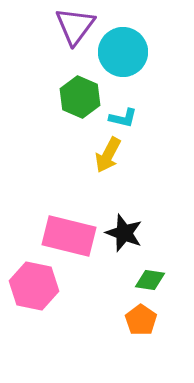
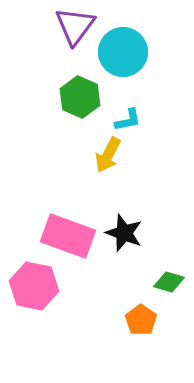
cyan L-shape: moved 5 px right, 2 px down; rotated 24 degrees counterclockwise
pink rectangle: moved 1 px left; rotated 6 degrees clockwise
green diamond: moved 19 px right, 2 px down; rotated 8 degrees clockwise
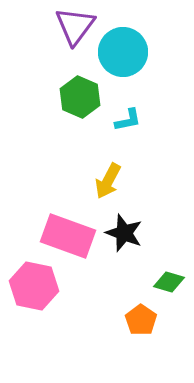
yellow arrow: moved 26 px down
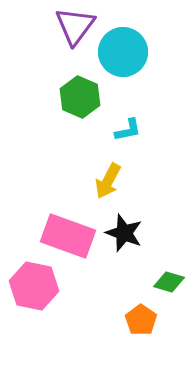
cyan L-shape: moved 10 px down
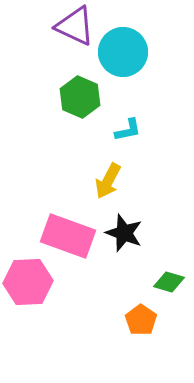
purple triangle: rotated 42 degrees counterclockwise
pink hexagon: moved 6 px left, 4 px up; rotated 15 degrees counterclockwise
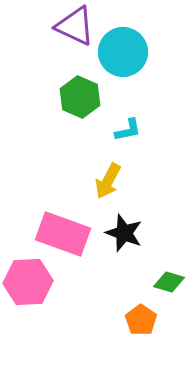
pink rectangle: moved 5 px left, 2 px up
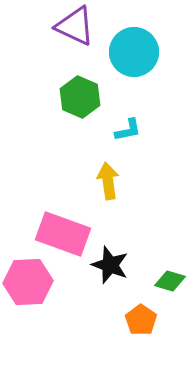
cyan circle: moved 11 px right
yellow arrow: rotated 144 degrees clockwise
black star: moved 14 px left, 32 px down
green diamond: moved 1 px right, 1 px up
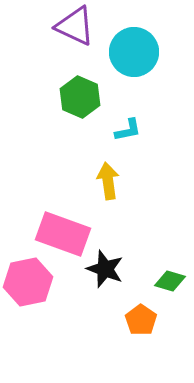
black star: moved 5 px left, 4 px down
pink hexagon: rotated 9 degrees counterclockwise
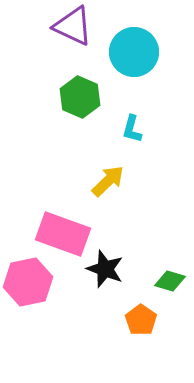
purple triangle: moved 2 px left
cyan L-shape: moved 4 px right, 1 px up; rotated 116 degrees clockwise
yellow arrow: rotated 54 degrees clockwise
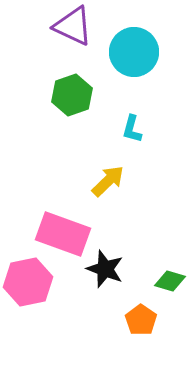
green hexagon: moved 8 px left, 2 px up; rotated 18 degrees clockwise
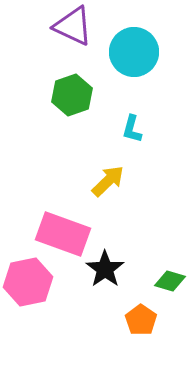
black star: rotated 15 degrees clockwise
